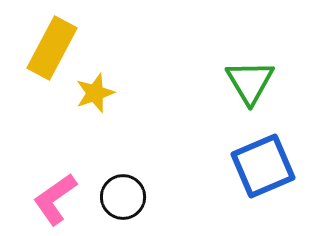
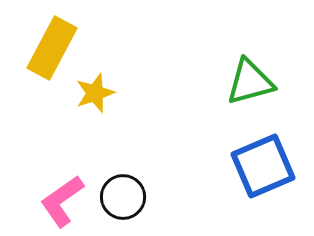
green triangle: rotated 46 degrees clockwise
pink L-shape: moved 7 px right, 2 px down
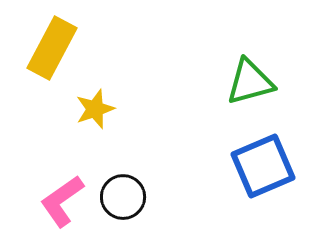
yellow star: moved 16 px down
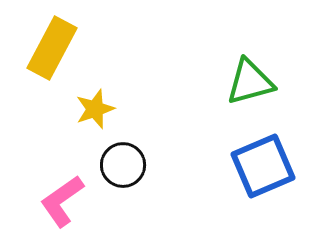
black circle: moved 32 px up
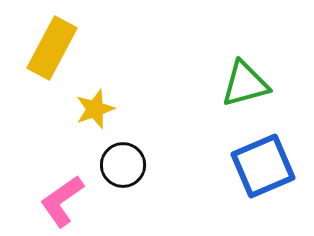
green triangle: moved 5 px left, 2 px down
